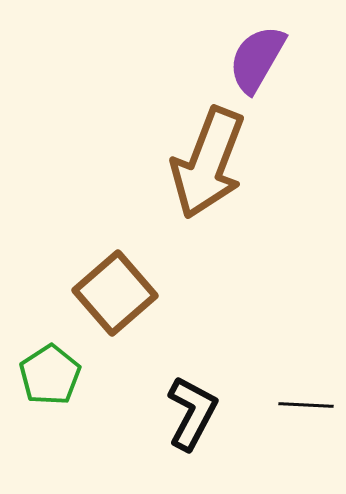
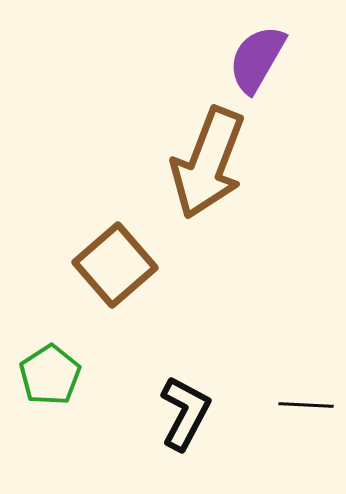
brown square: moved 28 px up
black L-shape: moved 7 px left
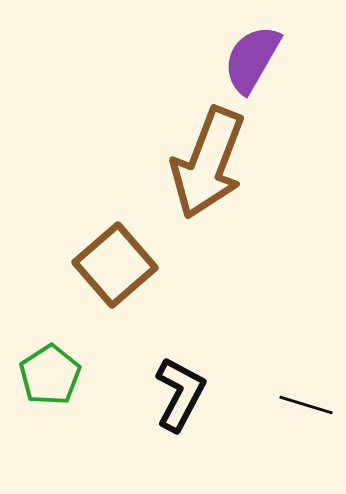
purple semicircle: moved 5 px left
black line: rotated 14 degrees clockwise
black L-shape: moved 5 px left, 19 px up
